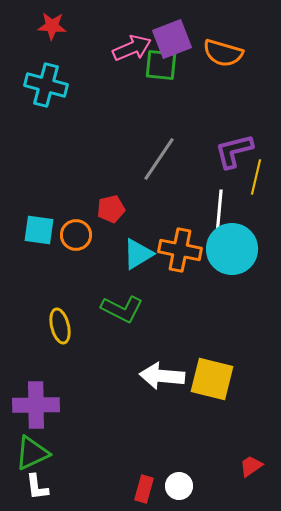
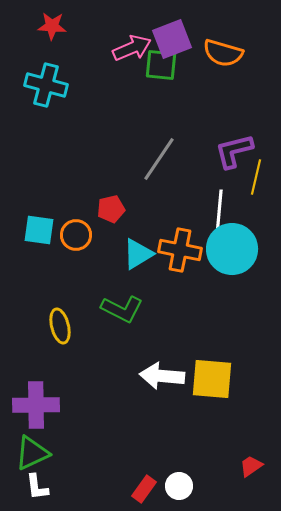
yellow square: rotated 9 degrees counterclockwise
red rectangle: rotated 20 degrees clockwise
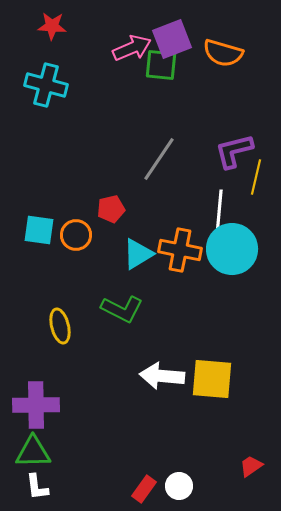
green triangle: moved 1 px right, 1 px up; rotated 24 degrees clockwise
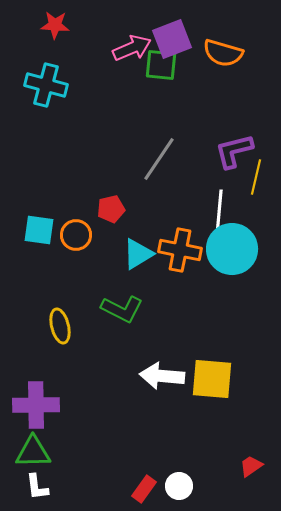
red star: moved 3 px right, 1 px up
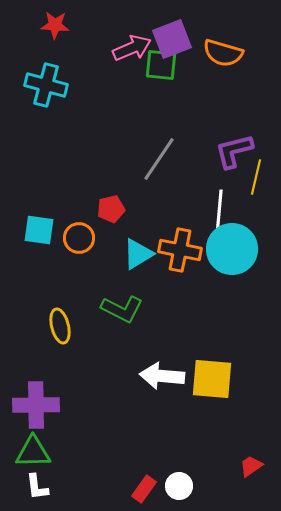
orange circle: moved 3 px right, 3 px down
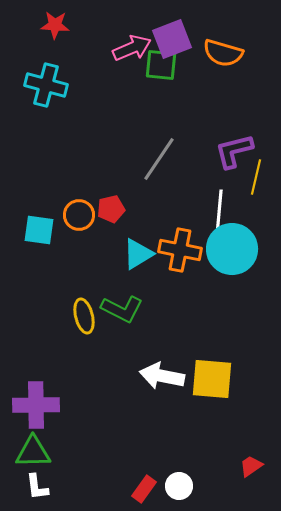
orange circle: moved 23 px up
yellow ellipse: moved 24 px right, 10 px up
white arrow: rotated 6 degrees clockwise
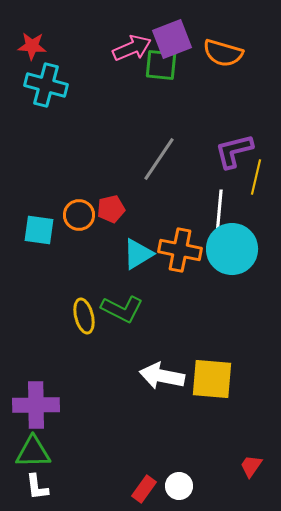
red star: moved 23 px left, 21 px down
red trapezoid: rotated 20 degrees counterclockwise
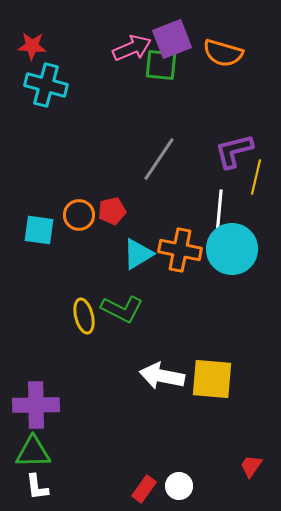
red pentagon: moved 1 px right, 2 px down
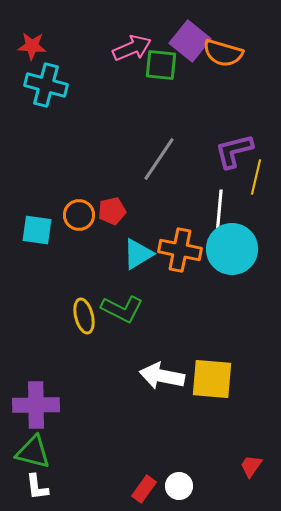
purple square: moved 18 px right, 2 px down; rotated 30 degrees counterclockwise
cyan square: moved 2 px left
green triangle: rotated 15 degrees clockwise
